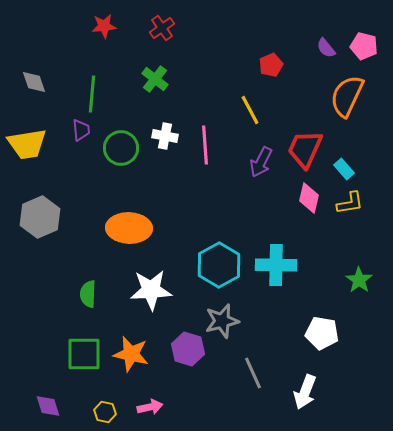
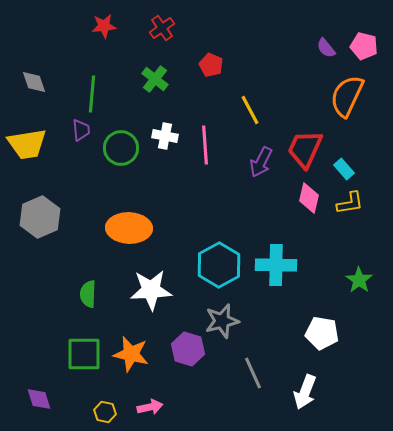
red pentagon: moved 60 px left; rotated 25 degrees counterclockwise
purple diamond: moved 9 px left, 7 px up
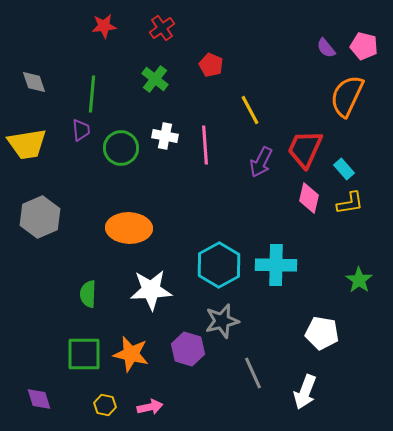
yellow hexagon: moved 7 px up
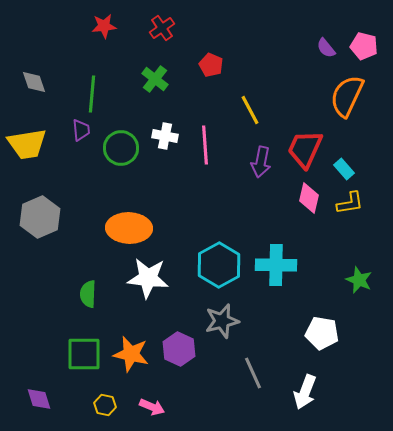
purple arrow: rotated 16 degrees counterclockwise
green star: rotated 12 degrees counterclockwise
white star: moved 3 px left, 12 px up; rotated 9 degrees clockwise
purple hexagon: moved 9 px left; rotated 8 degrees clockwise
pink arrow: moved 2 px right; rotated 35 degrees clockwise
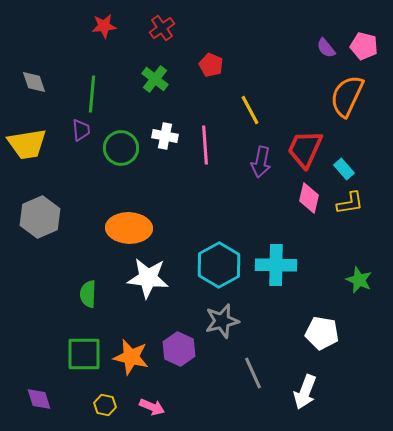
orange star: moved 3 px down
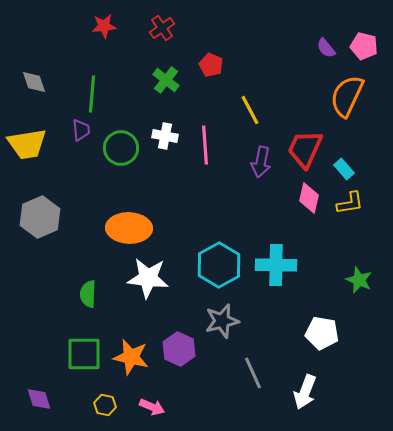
green cross: moved 11 px right, 1 px down
